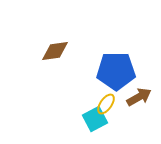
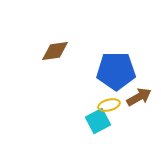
yellow ellipse: moved 3 px right, 1 px down; rotated 40 degrees clockwise
cyan square: moved 3 px right, 2 px down
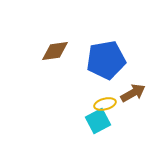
blue pentagon: moved 10 px left, 11 px up; rotated 9 degrees counterclockwise
brown arrow: moved 6 px left, 4 px up
yellow ellipse: moved 4 px left, 1 px up
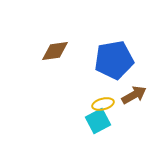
blue pentagon: moved 8 px right
brown arrow: moved 1 px right, 2 px down
yellow ellipse: moved 2 px left
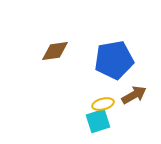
cyan square: rotated 10 degrees clockwise
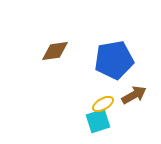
yellow ellipse: rotated 15 degrees counterclockwise
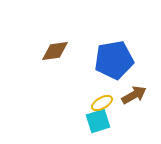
yellow ellipse: moved 1 px left, 1 px up
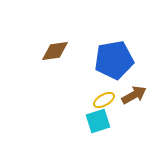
yellow ellipse: moved 2 px right, 3 px up
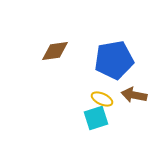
brown arrow: rotated 140 degrees counterclockwise
yellow ellipse: moved 2 px left, 1 px up; rotated 55 degrees clockwise
cyan square: moved 2 px left, 3 px up
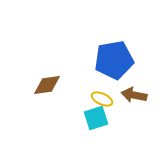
brown diamond: moved 8 px left, 34 px down
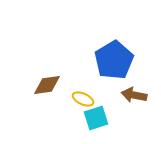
blue pentagon: rotated 21 degrees counterclockwise
yellow ellipse: moved 19 px left
